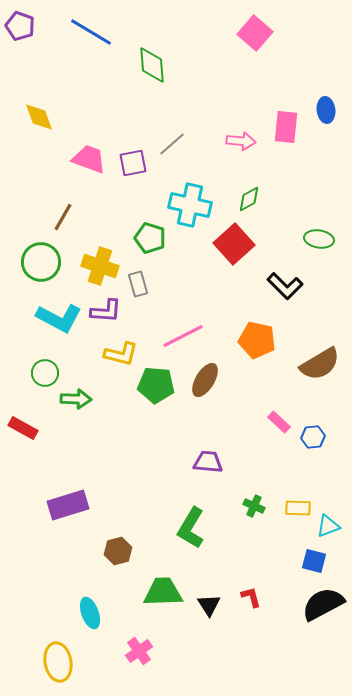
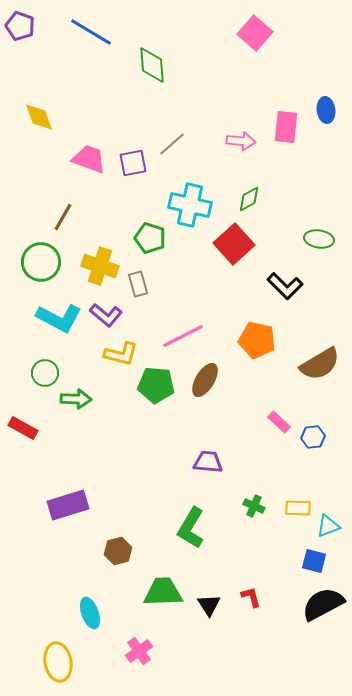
purple L-shape at (106, 311): moved 4 px down; rotated 36 degrees clockwise
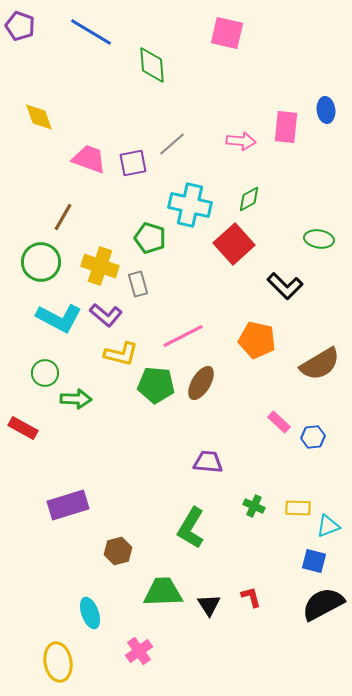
pink square at (255, 33): moved 28 px left; rotated 28 degrees counterclockwise
brown ellipse at (205, 380): moved 4 px left, 3 px down
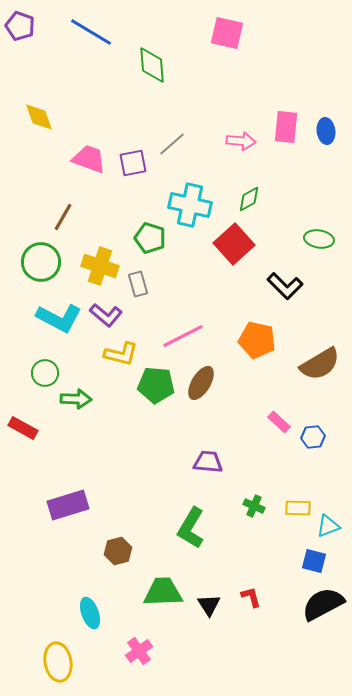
blue ellipse at (326, 110): moved 21 px down
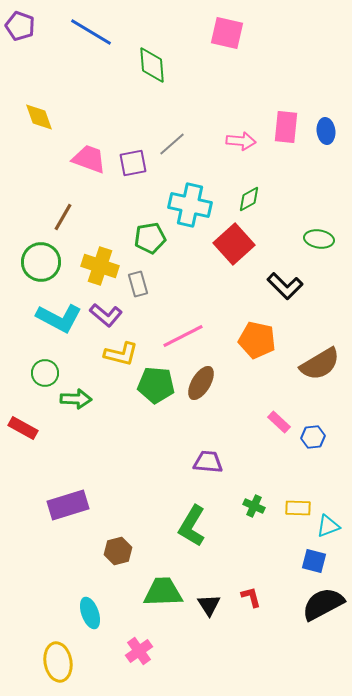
green pentagon at (150, 238): rotated 28 degrees counterclockwise
green L-shape at (191, 528): moved 1 px right, 2 px up
